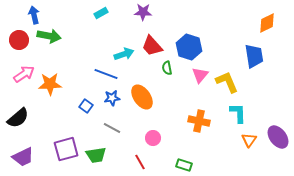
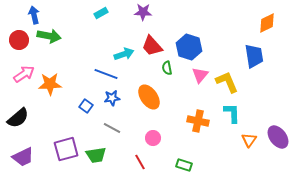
orange ellipse: moved 7 px right
cyan L-shape: moved 6 px left
orange cross: moved 1 px left
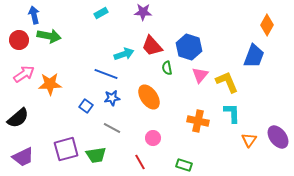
orange diamond: moved 2 px down; rotated 35 degrees counterclockwise
blue trapezoid: rotated 30 degrees clockwise
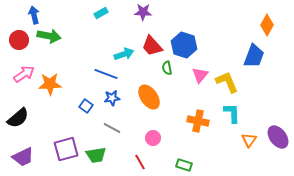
blue hexagon: moved 5 px left, 2 px up
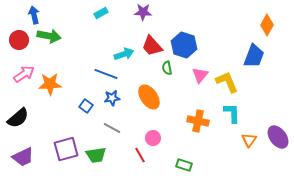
red line: moved 7 px up
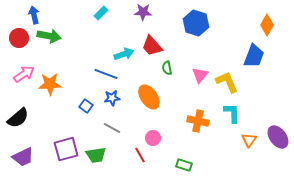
cyan rectangle: rotated 16 degrees counterclockwise
red circle: moved 2 px up
blue hexagon: moved 12 px right, 22 px up
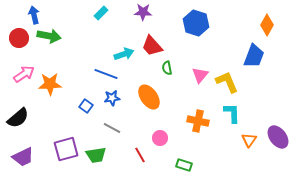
pink circle: moved 7 px right
